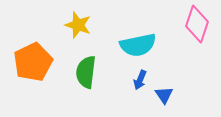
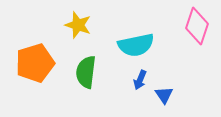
pink diamond: moved 2 px down
cyan semicircle: moved 2 px left
orange pentagon: moved 2 px right, 1 px down; rotated 9 degrees clockwise
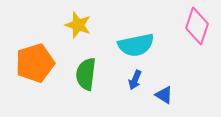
green semicircle: moved 2 px down
blue arrow: moved 5 px left
blue triangle: rotated 24 degrees counterclockwise
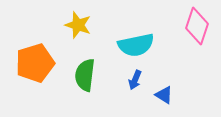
green semicircle: moved 1 px left, 1 px down
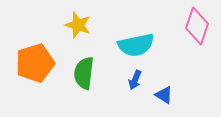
green semicircle: moved 1 px left, 2 px up
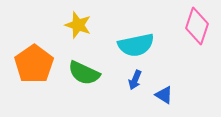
orange pentagon: moved 1 px left, 1 px down; rotated 18 degrees counterclockwise
green semicircle: rotated 72 degrees counterclockwise
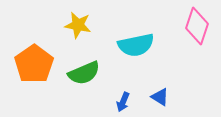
yellow star: rotated 8 degrees counterclockwise
green semicircle: rotated 48 degrees counterclockwise
blue arrow: moved 12 px left, 22 px down
blue triangle: moved 4 px left, 2 px down
